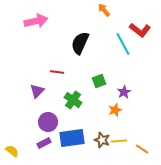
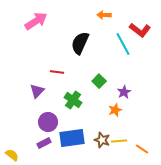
orange arrow: moved 5 px down; rotated 48 degrees counterclockwise
pink arrow: rotated 20 degrees counterclockwise
green square: rotated 24 degrees counterclockwise
yellow semicircle: moved 4 px down
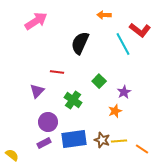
orange star: moved 1 px down
blue rectangle: moved 2 px right, 1 px down
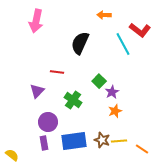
pink arrow: rotated 135 degrees clockwise
purple star: moved 12 px left
blue rectangle: moved 2 px down
purple rectangle: rotated 72 degrees counterclockwise
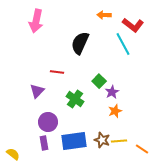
red L-shape: moved 7 px left, 5 px up
green cross: moved 2 px right, 1 px up
yellow semicircle: moved 1 px right, 1 px up
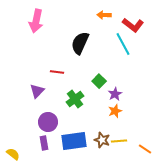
purple star: moved 3 px right, 2 px down
green cross: rotated 18 degrees clockwise
orange line: moved 3 px right
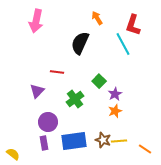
orange arrow: moved 7 px left, 3 px down; rotated 56 degrees clockwise
red L-shape: rotated 70 degrees clockwise
brown star: moved 1 px right
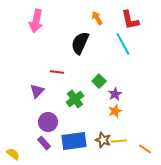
red L-shape: moved 3 px left, 5 px up; rotated 30 degrees counterclockwise
purple rectangle: rotated 32 degrees counterclockwise
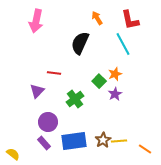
red line: moved 3 px left, 1 px down
orange star: moved 37 px up
brown star: rotated 21 degrees clockwise
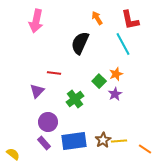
orange star: moved 1 px right
